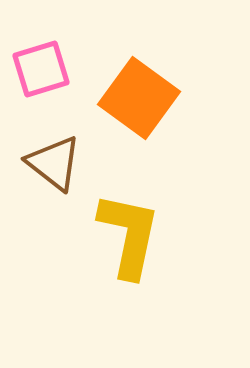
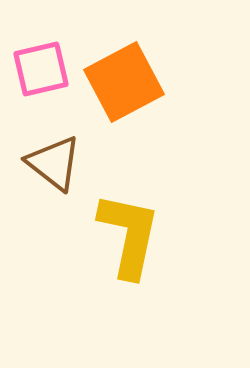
pink square: rotated 4 degrees clockwise
orange square: moved 15 px left, 16 px up; rotated 26 degrees clockwise
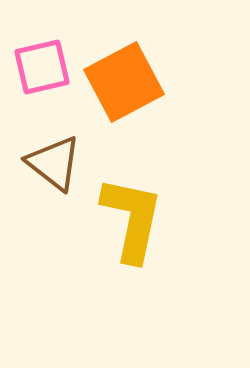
pink square: moved 1 px right, 2 px up
yellow L-shape: moved 3 px right, 16 px up
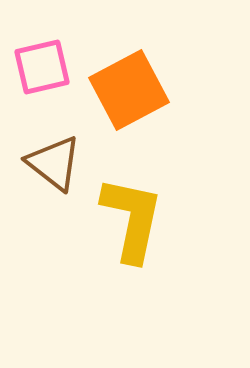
orange square: moved 5 px right, 8 px down
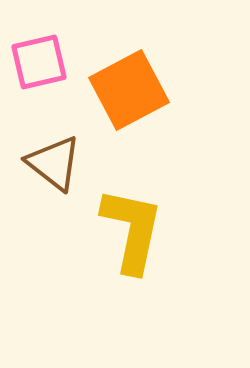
pink square: moved 3 px left, 5 px up
yellow L-shape: moved 11 px down
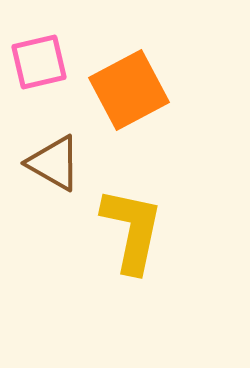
brown triangle: rotated 8 degrees counterclockwise
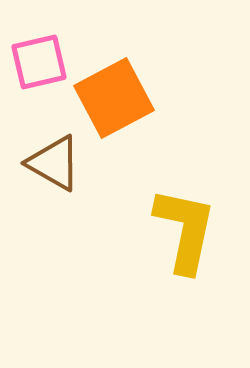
orange square: moved 15 px left, 8 px down
yellow L-shape: moved 53 px right
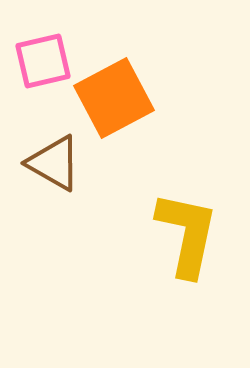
pink square: moved 4 px right, 1 px up
yellow L-shape: moved 2 px right, 4 px down
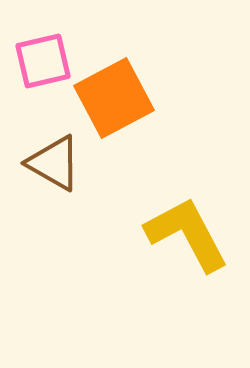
yellow L-shape: rotated 40 degrees counterclockwise
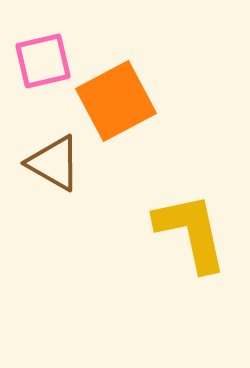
orange square: moved 2 px right, 3 px down
yellow L-shape: moved 4 px right, 2 px up; rotated 16 degrees clockwise
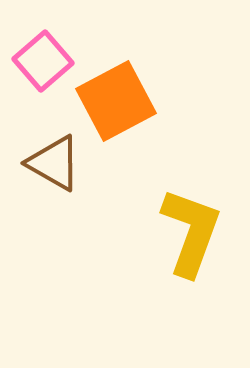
pink square: rotated 28 degrees counterclockwise
yellow L-shape: rotated 32 degrees clockwise
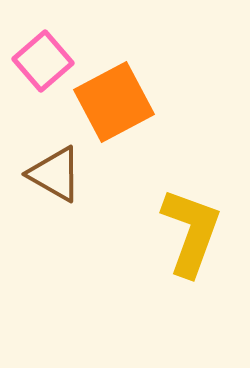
orange square: moved 2 px left, 1 px down
brown triangle: moved 1 px right, 11 px down
